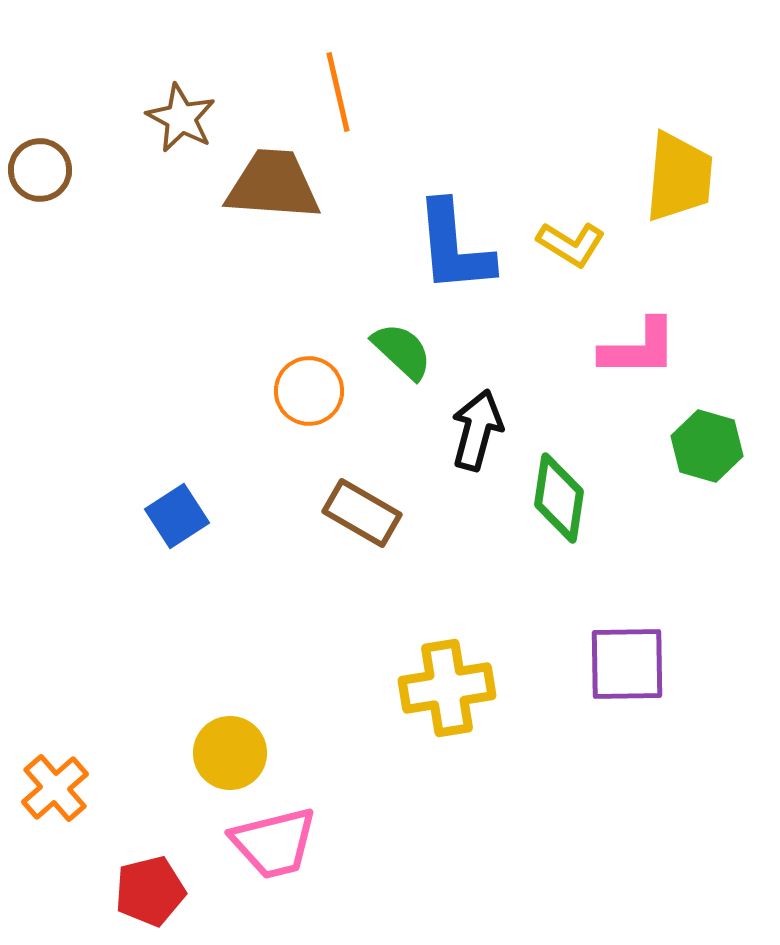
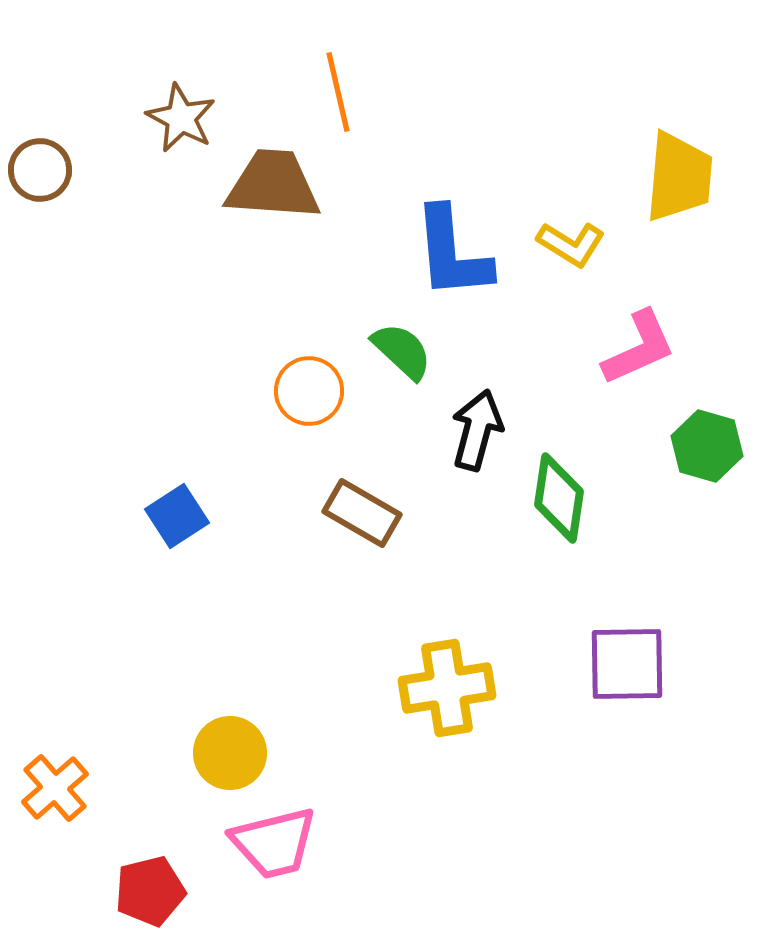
blue L-shape: moved 2 px left, 6 px down
pink L-shape: rotated 24 degrees counterclockwise
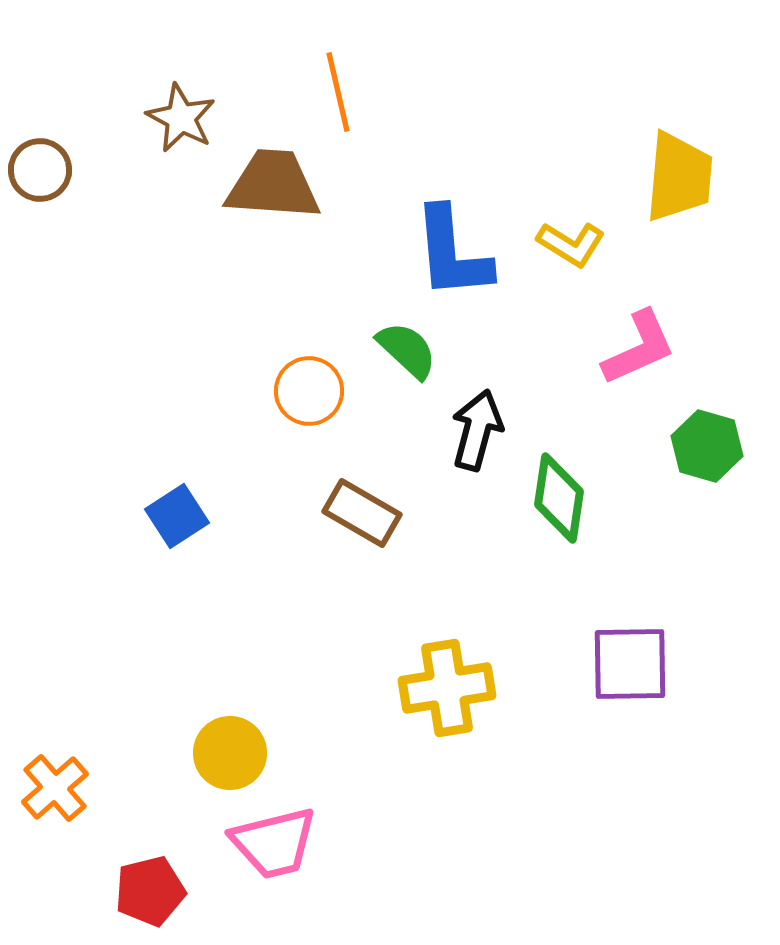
green semicircle: moved 5 px right, 1 px up
purple square: moved 3 px right
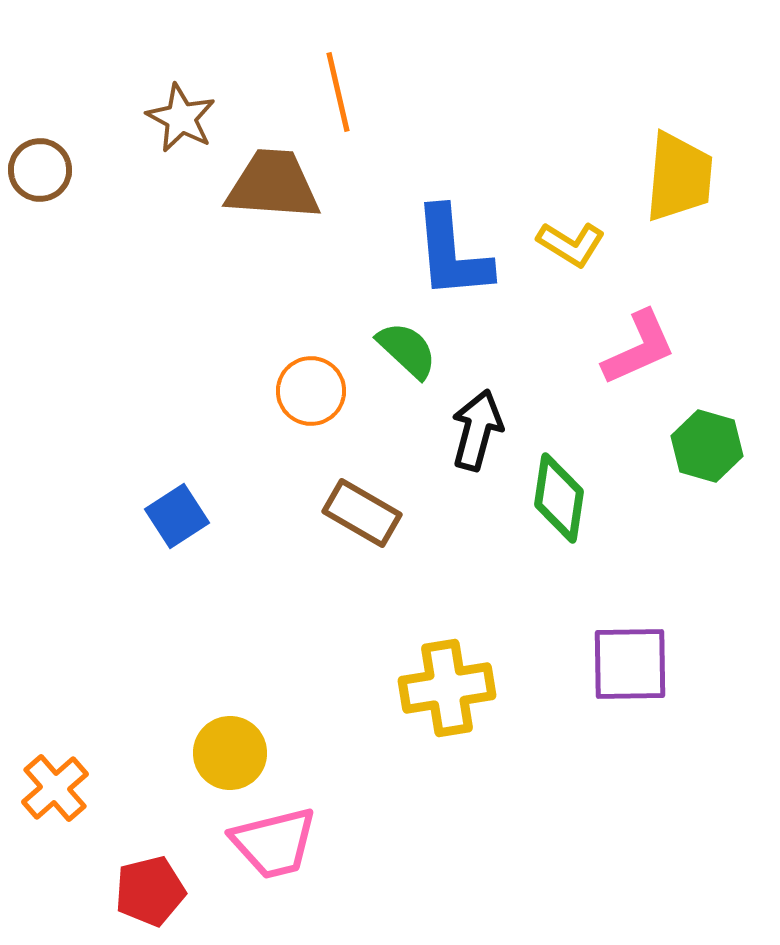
orange circle: moved 2 px right
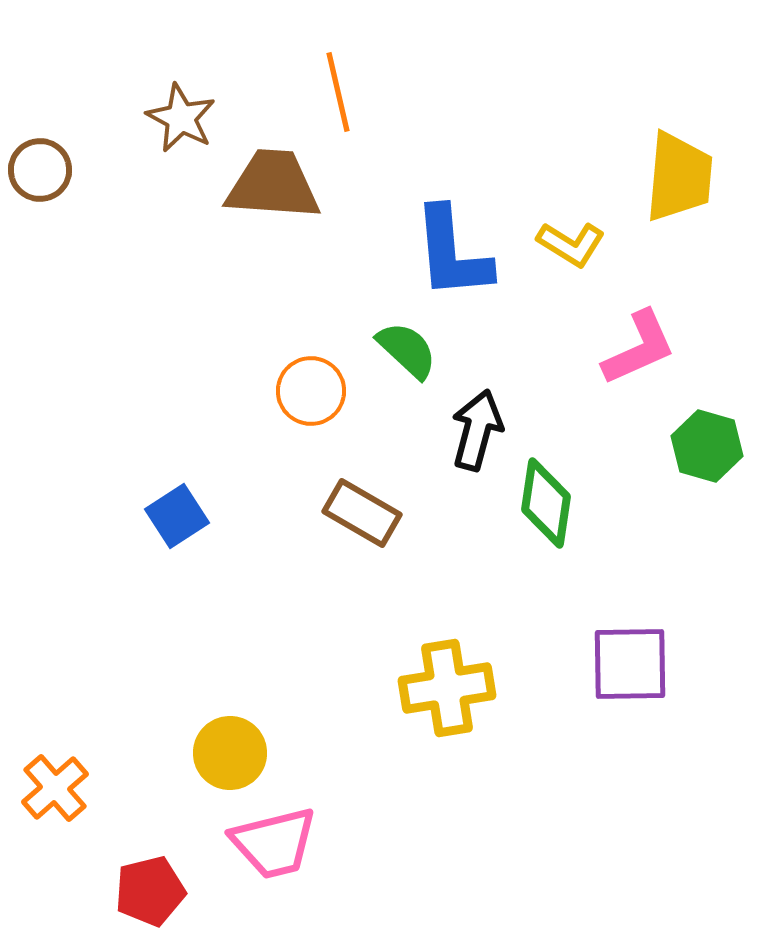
green diamond: moved 13 px left, 5 px down
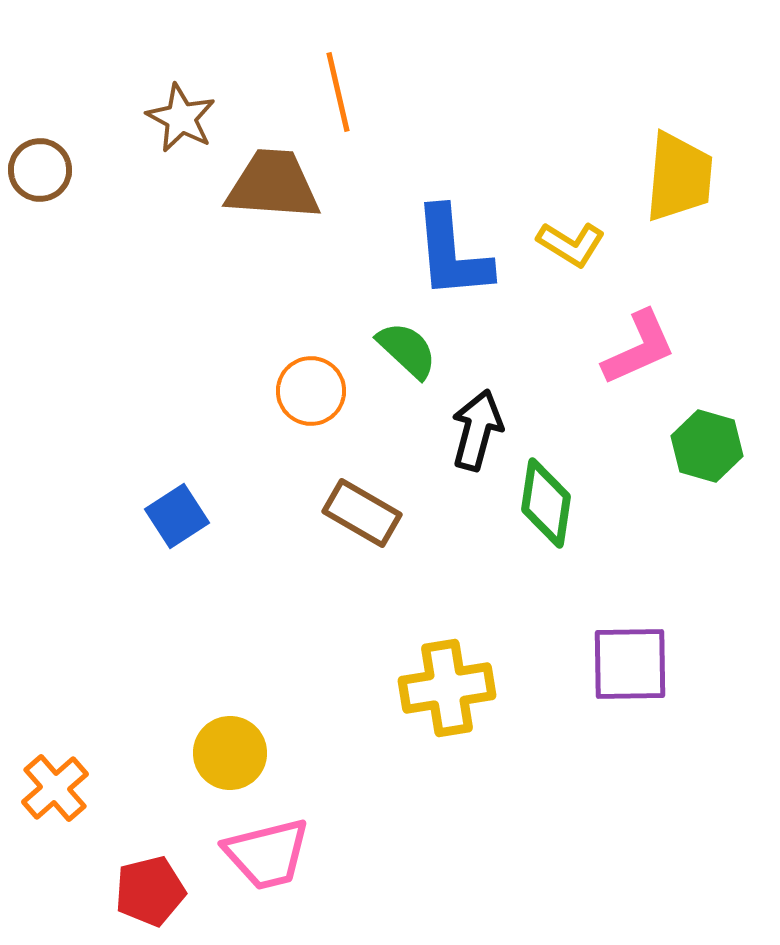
pink trapezoid: moved 7 px left, 11 px down
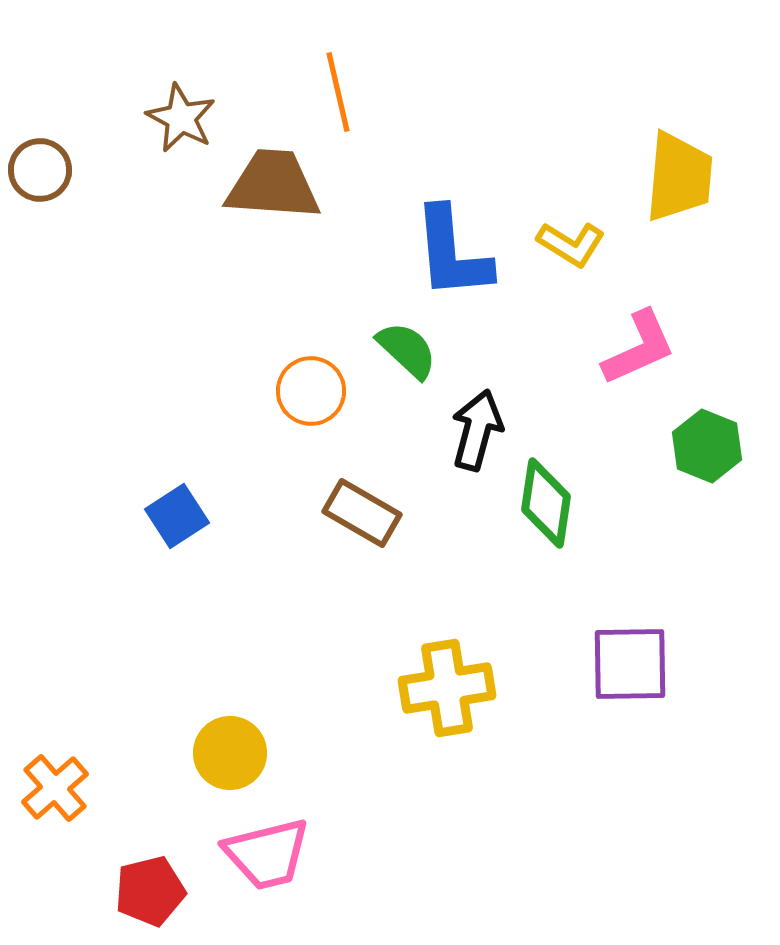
green hexagon: rotated 6 degrees clockwise
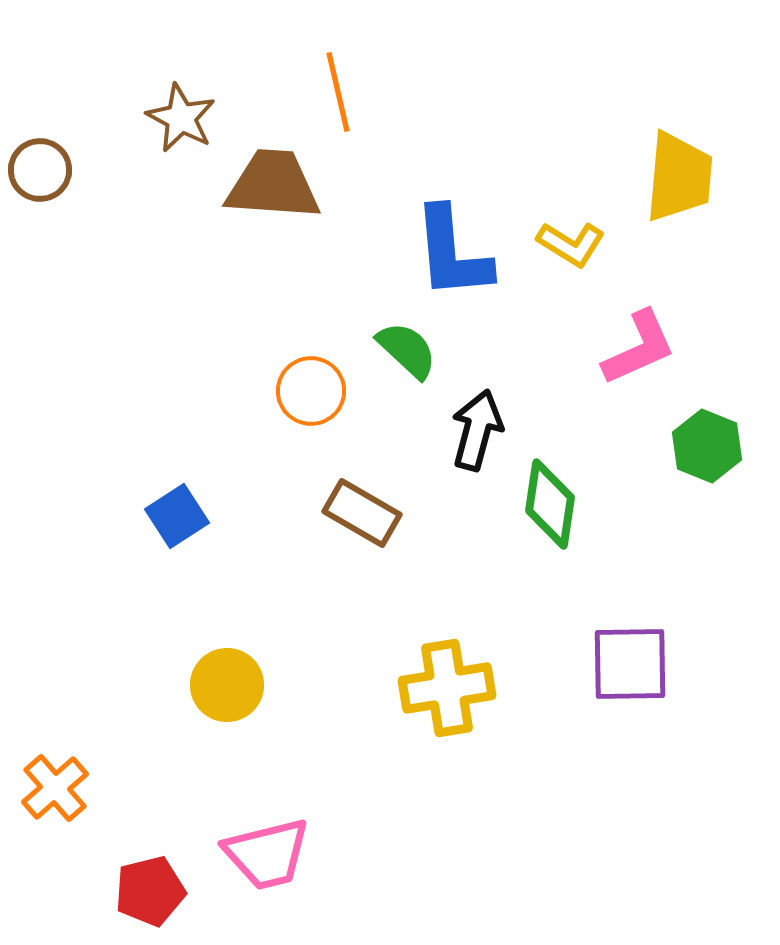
green diamond: moved 4 px right, 1 px down
yellow circle: moved 3 px left, 68 px up
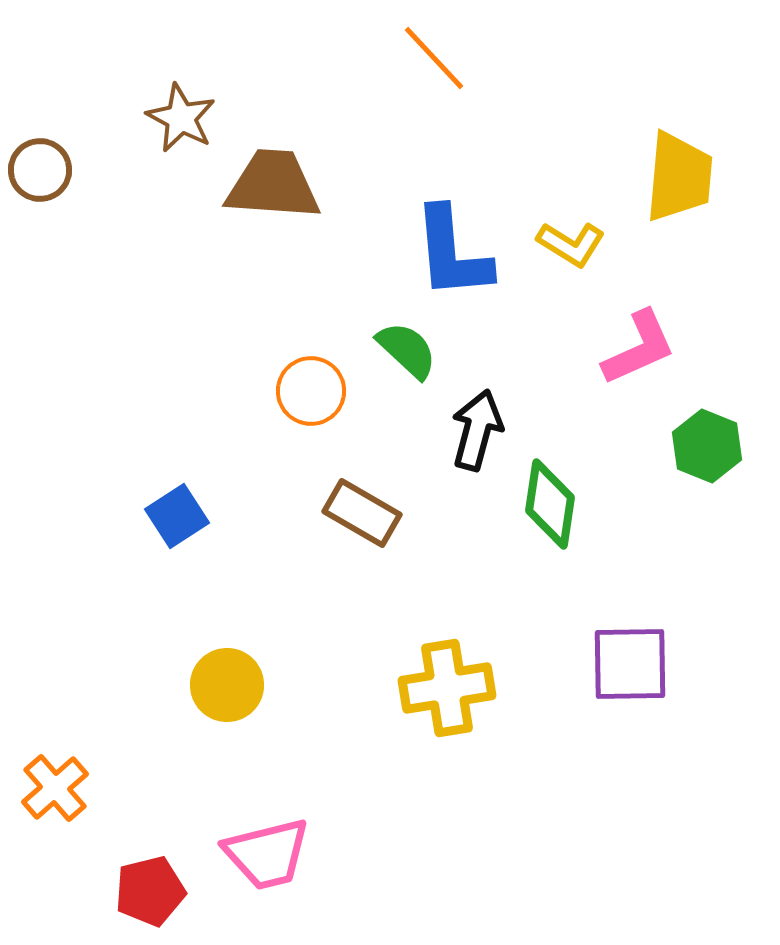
orange line: moved 96 px right, 34 px up; rotated 30 degrees counterclockwise
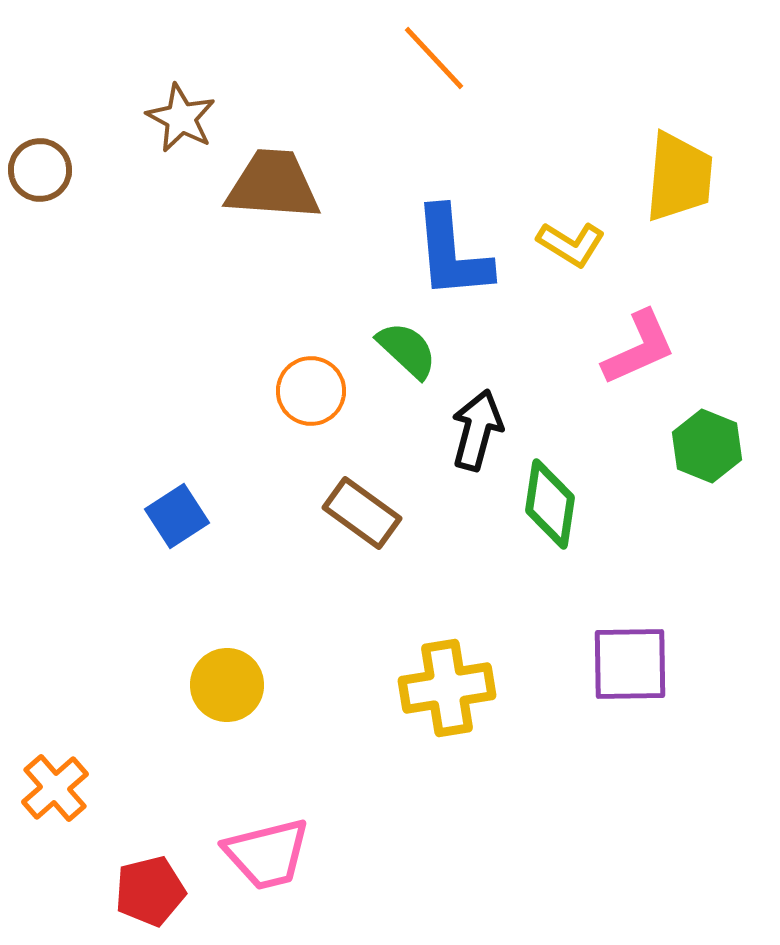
brown rectangle: rotated 6 degrees clockwise
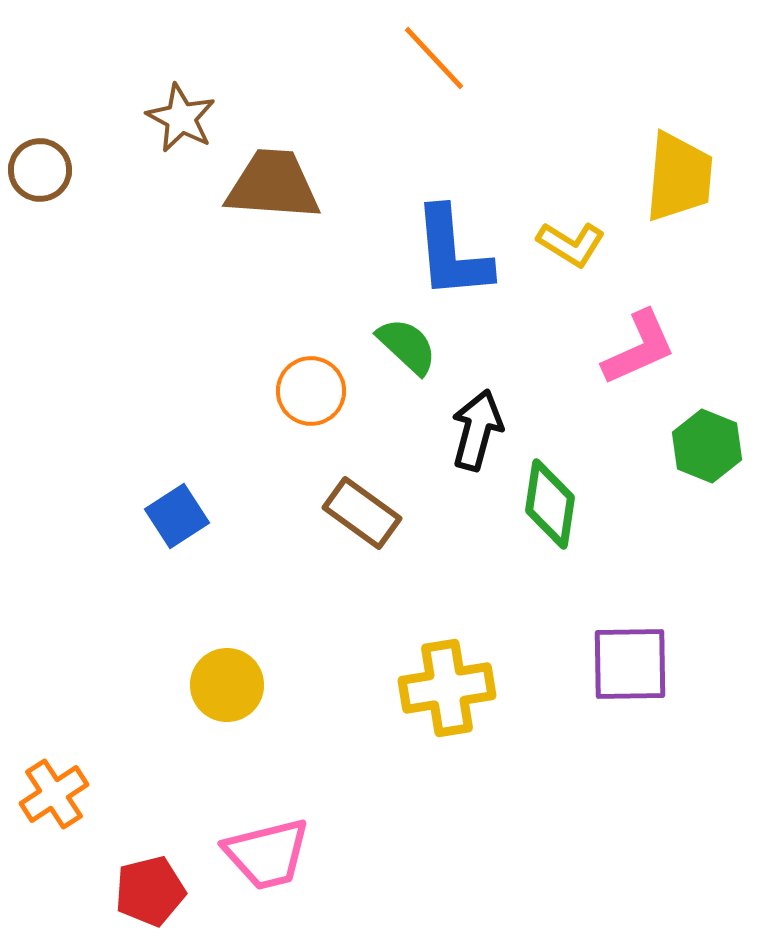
green semicircle: moved 4 px up
orange cross: moved 1 px left, 6 px down; rotated 8 degrees clockwise
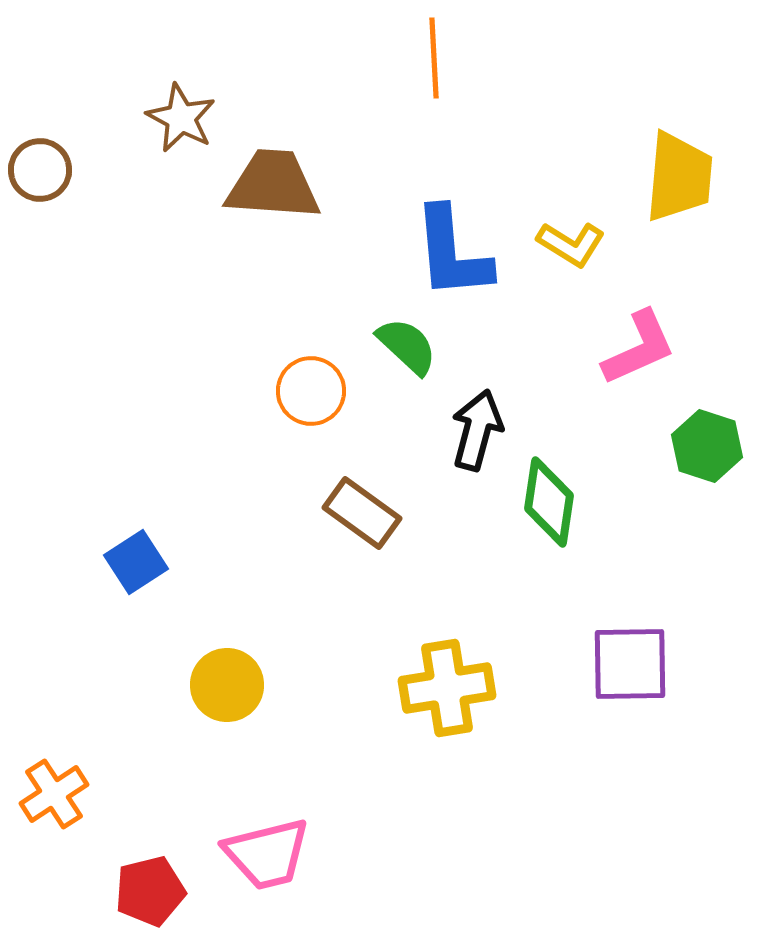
orange line: rotated 40 degrees clockwise
green hexagon: rotated 4 degrees counterclockwise
green diamond: moved 1 px left, 2 px up
blue square: moved 41 px left, 46 px down
